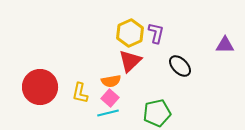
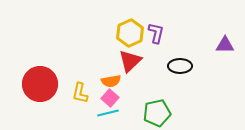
black ellipse: rotated 45 degrees counterclockwise
red circle: moved 3 px up
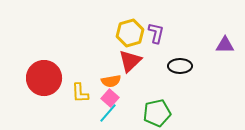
yellow hexagon: rotated 8 degrees clockwise
red circle: moved 4 px right, 6 px up
yellow L-shape: rotated 15 degrees counterclockwise
cyan line: rotated 35 degrees counterclockwise
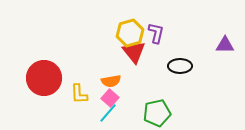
red triangle: moved 4 px right, 9 px up; rotated 25 degrees counterclockwise
yellow L-shape: moved 1 px left, 1 px down
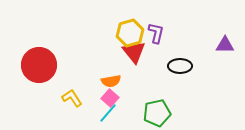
red circle: moved 5 px left, 13 px up
yellow L-shape: moved 7 px left, 4 px down; rotated 150 degrees clockwise
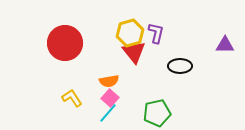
red circle: moved 26 px right, 22 px up
orange semicircle: moved 2 px left
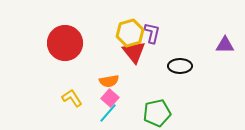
purple L-shape: moved 4 px left
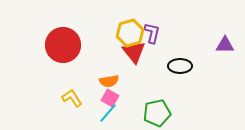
red circle: moved 2 px left, 2 px down
pink square: rotated 12 degrees counterclockwise
